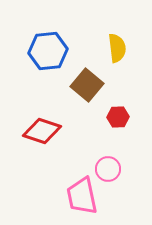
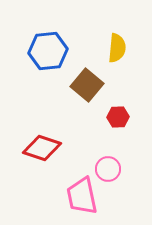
yellow semicircle: rotated 12 degrees clockwise
red diamond: moved 17 px down
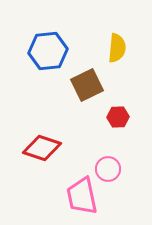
brown square: rotated 24 degrees clockwise
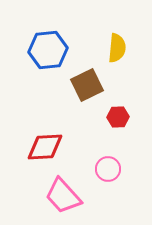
blue hexagon: moved 1 px up
red diamond: moved 3 px right, 1 px up; rotated 21 degrees counterclockwise
pink trapezoid: moved 19 px left; rotated 30 degrees counterclockwise
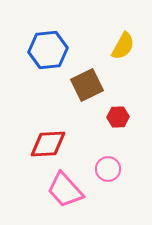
yellow semicircle: moved 6 px right, 2 px up; rotated 24 degrees clockwise
red diamond: moved 3 px right, 3 px up
pink trapezoid: moved 2 px right, 6 px up
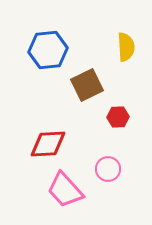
yellow semicircle: moved 3 px right, 1 px down; rotated 32 degrees counterclockwise
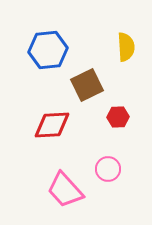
red diamond: moved 4 px right, 19 px up
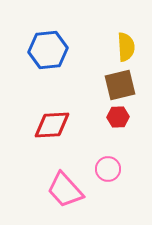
brown square: moved 33 px right; rotated 12 degrees clockwise
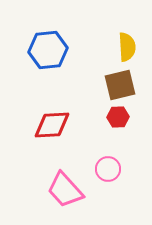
yellow semicircle: moved 1 px right
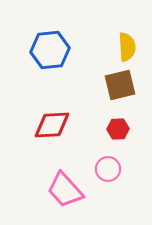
blue hexagon: moved 2 px right
red hexagon: moved 12 px down
